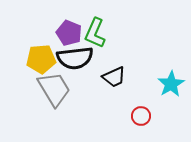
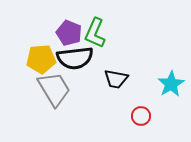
black trapezoid: moved 2 px right, 2 px down; rotated 35 degrees clockwise
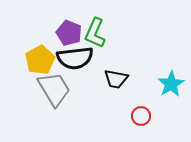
yellow pentagon: moved 1 px left, 1 px down; rotated 24 degrees counterclockwise
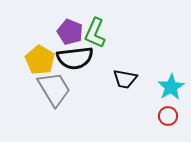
purple pentagon: moved 1 px right, 1 px up
yellow pentagon: rotated 12 degrees counterclockwise
black trapezoid: moved 9 px right
cyan star: moved 3 px down
red circle: moved 27 px right
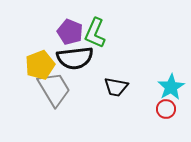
yellow pentagon: moved 5 px down; rotated 20 degrees clockwise
black trapezoid: moved 9 px left, 8 px down
red circle: moved 2 px left, 7 px up
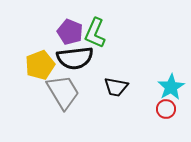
gray trapezoid: moved 9 px right, 3 px down
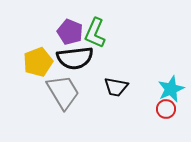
yellow pentagon: moved 2 px left, 3 px up
cyan star: moved 2 px down; rotated 8 degrees clockwise
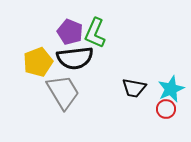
black trapezoid: moved 18 px right, 1 px down
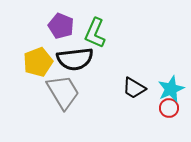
purple pentagon: moved 9 px left, 6 px up
black semicircle: moved 1 px down
black trapezoid: rotated 20 degrees clockwise
red circle: moved 3 px right, 1 px up
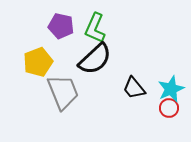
purple pentagon: rotated 10 degrees counterclockwise
green L-shape: moved 5 px up
black semicircle: moved 20 px right; rotated 36 degrees counterclockwise
black trapezoid: rotated 20 degrees clockwise
gray trapezoid: rotated 9 degrees clockwise
